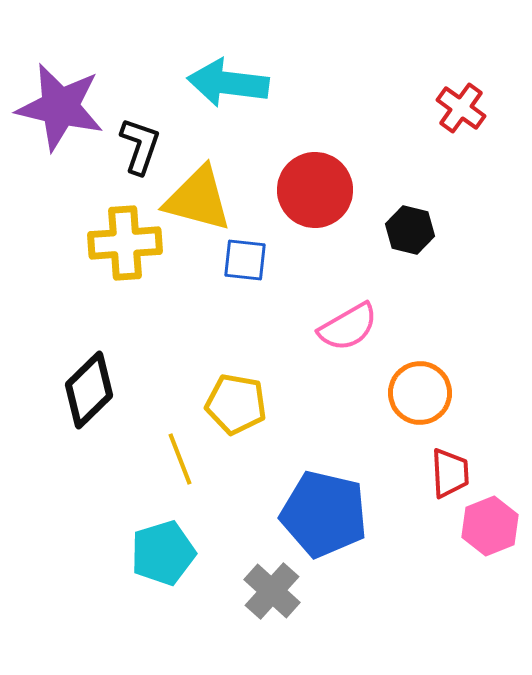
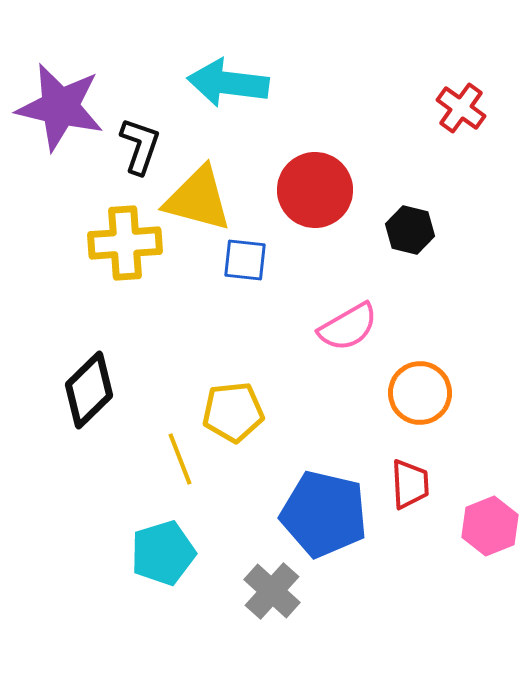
yellow pentagon: moved 3 px left, 8 px down; rotated 16 degrees counterclockwise
red trapezoid: moved 40 px left, 11 px down
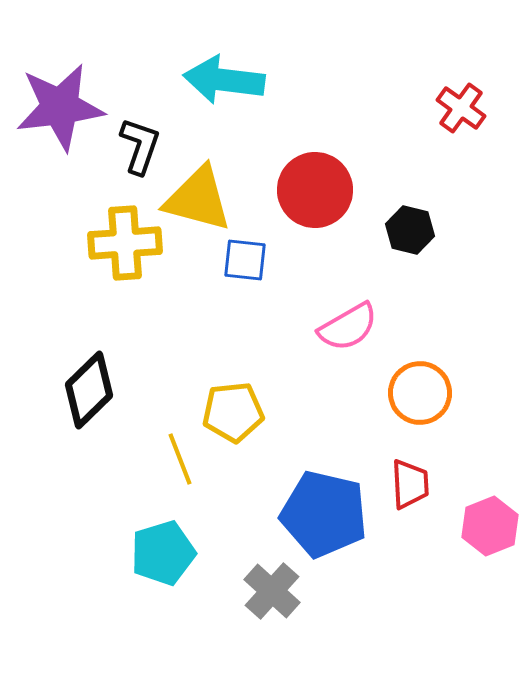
cyan arrow: moved 4 px left, 3 px up
purple star: rotated 20 degrees counterclockwise
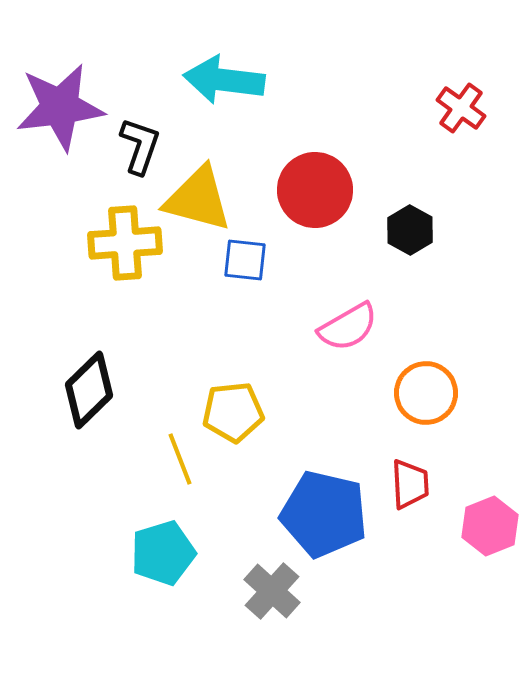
black hexagon: rotated 15 degrees clockwise
orange circle: moved 6 px right
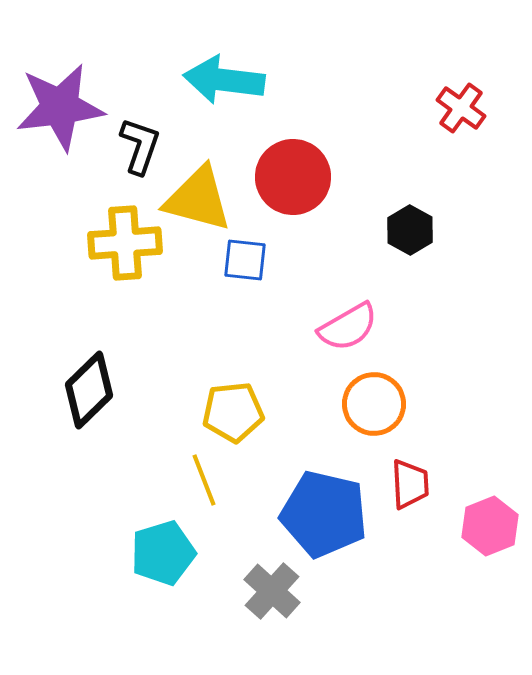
red circle: moved 22 px left, 13 px up
orange circle: moved 52 px left, 11 px down
yellow line: moved 24 px right, 21 px down
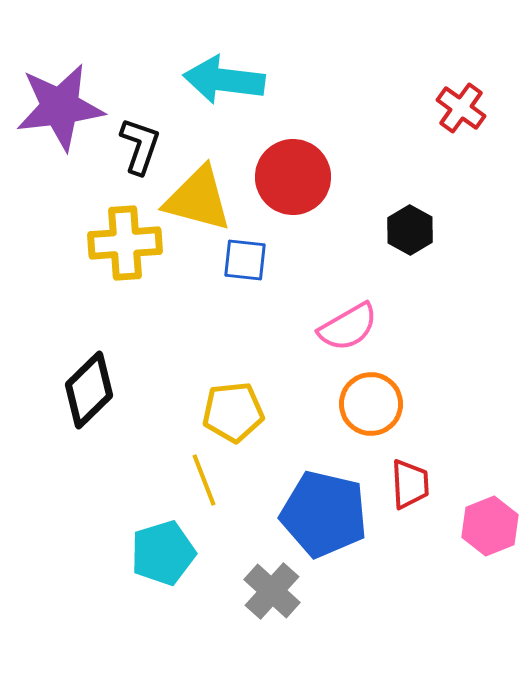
orange circle: moved 3 px left
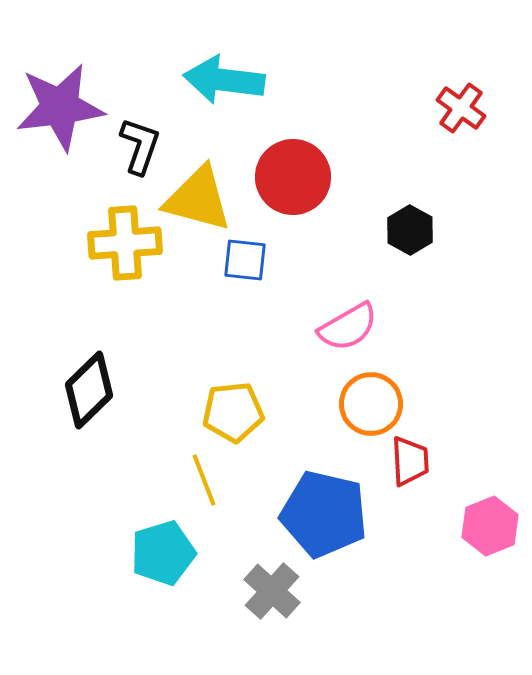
red trapezoid: moved 23 px up
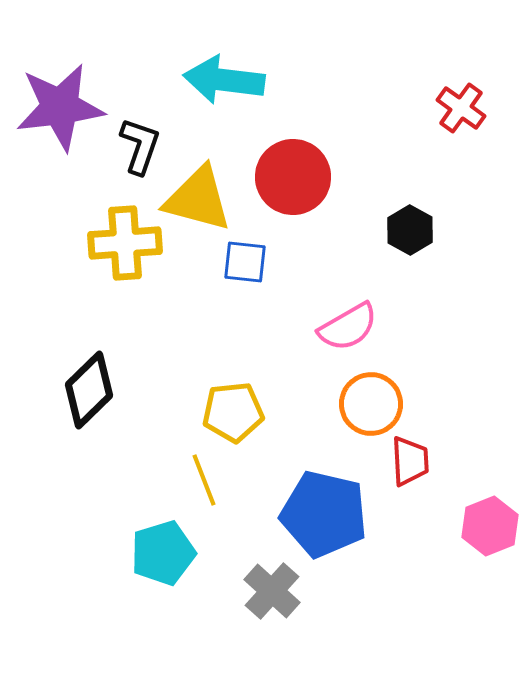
blue square: moved 2 px down
